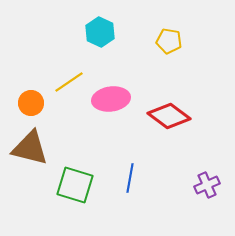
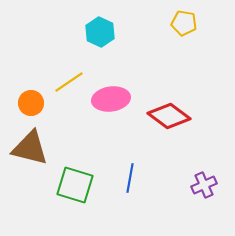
yellow pentagon: moved 15 px right, 18 px up
purple cross: moved 3 px left
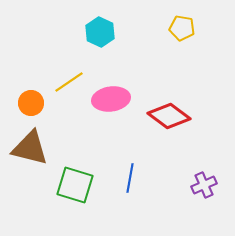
yellow pentagon: moved 2 px left, 5 px down
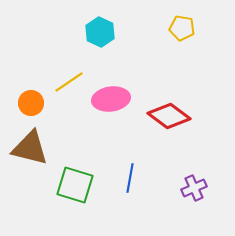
purple cross: moved 10 px left, 3 px down
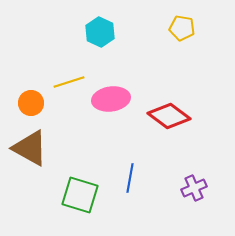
yellow line: rotated 16 degrees clockwise
brown triangle: rotated 15 degrees clockwise
green square: moved 5 px right, 10 px down
